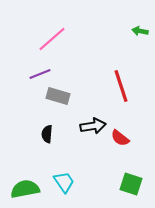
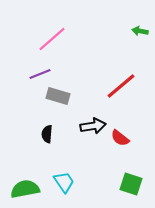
red line: rotated 68 degrees clockwise
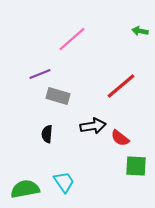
pink line: moved 20 px right
green square: moved 5 px right, 18 px up; rotated 15 degrees counterclockwise
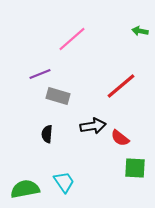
green square: moved 1 px left, 2 px down
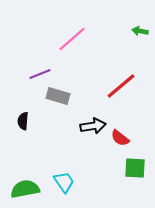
black semicircle: moved 24 px left, 13 px up
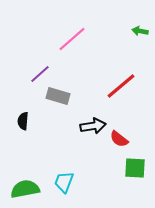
purple line: rotated 20 degrees counterclockwise
red semicircle: moved 1 px left, 1 px down
cyan trapezoid: rotated 125 degrees counterclockwise
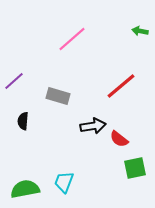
purple line: moved 26 px left, 7 px down
green square: rotated 15 degrees counterclockwise
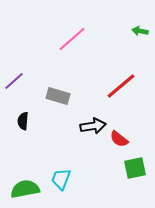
cyan trapezoid: moved 3 px left, 3 px up
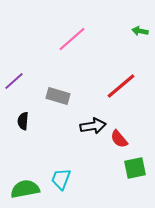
red semicircle: rotated 12 degrees clockwise
